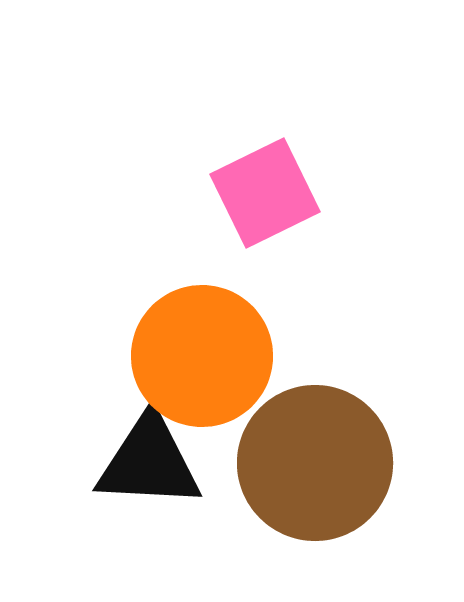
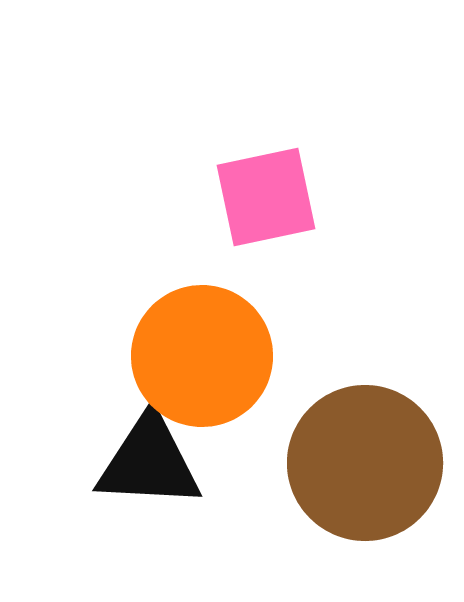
pink square: moved 1 px right, 4 px down; rotated 14 degrees clockwise
brown circle: moved 50 px right
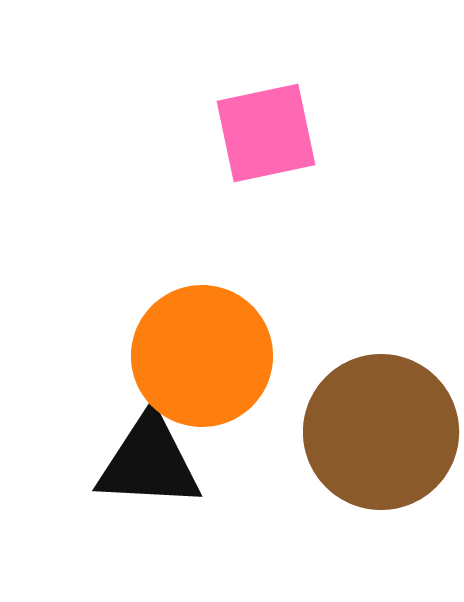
pink square: moved 64 px up
brown circle: moved 16 px right, 31 px up
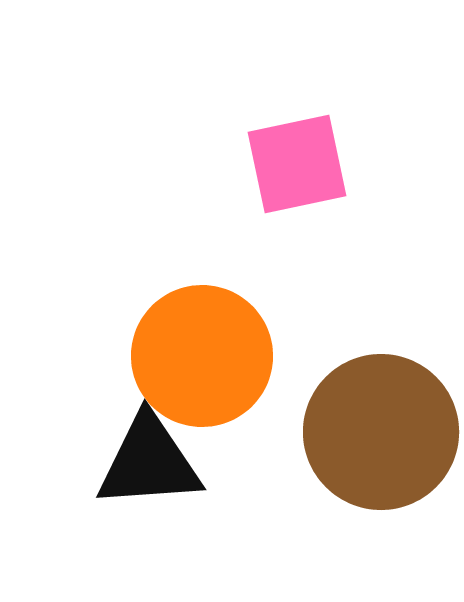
pink square: moved 31 px right, 31 px down
black triangle: rotated 7 degrees counterclockwise
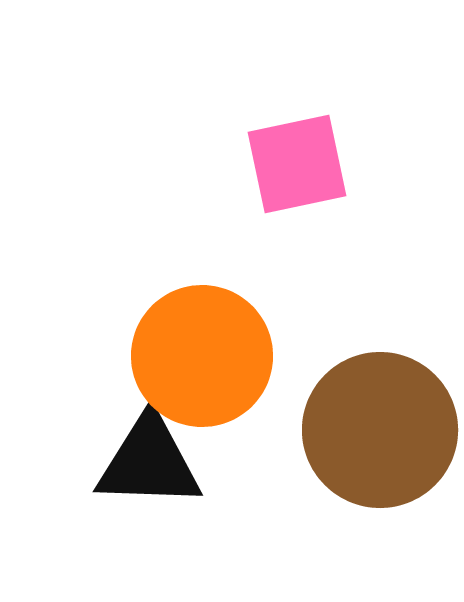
brown circle: moved 1 px left, 2 px up
black triangle: rotated 6 degrees clockwise
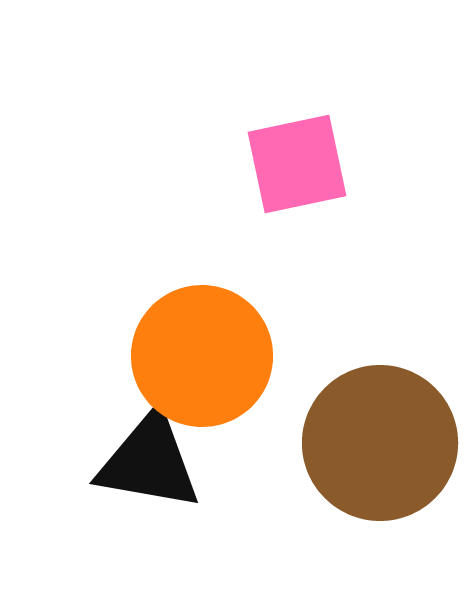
brown circle: moved 13 px down
black triangle: rotated 8 degrees clockwise
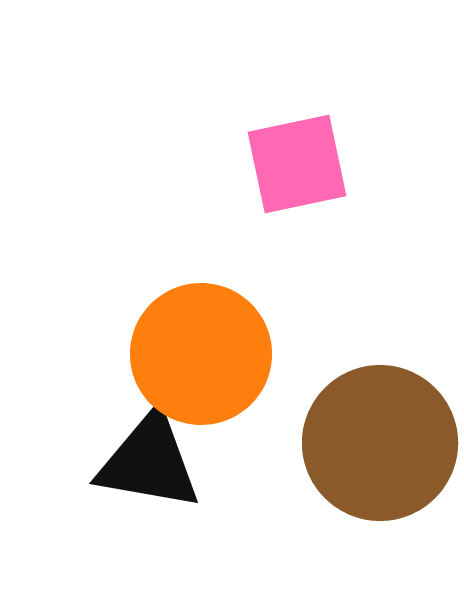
orange circle: moved 1 px left, 2 px up
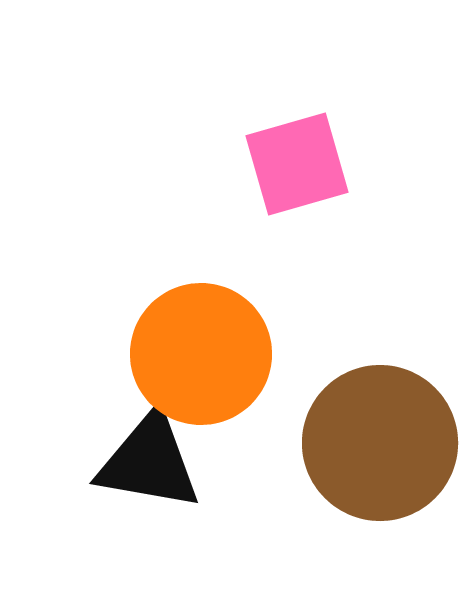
pink square: rotated 4 degrees counterclockwise
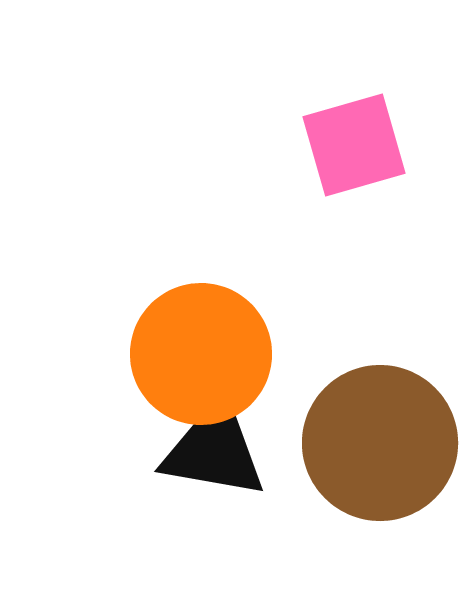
pink square: moved 57 px right, 19 px up
black triangle: moved 65 px right, 12 px up
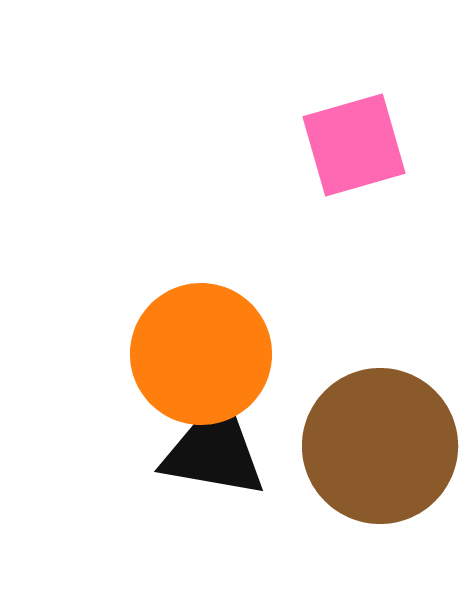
brown circle: moved 3 px down
